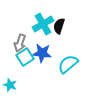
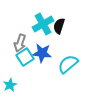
cyan star: rotated 24 degrees clockwise
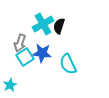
cyan semicircle: rotated 75 degrees counterclockwise
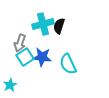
cyan cross: rotated 15 degrees clockwise
blue star: moved 4 px down
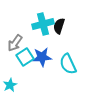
gray arrow: moved 5 px left; rotated 18 degrees clockwise
blue star: rotated 12 degrees counterclockwise
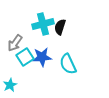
black semicircle: moved 1 px right, 1 px down
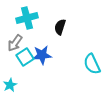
cyan cross: moved 16 px left, 6 px up
blue star: moved 2 px up
cyan semicircle: moved 24 px right
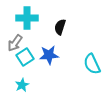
cyan cross: rotated 15 degrees clockwise
blue star: moved 7 px right
cyan star: moved 12 px right
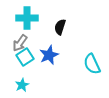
gray arrow: moved 5 px right
blue star: rotated 18 degrees counterclockwise
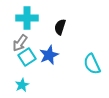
cyan square: moved 2 px right
